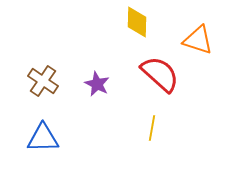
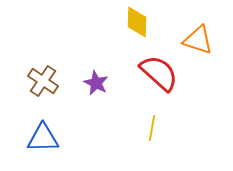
red semicircle: moved 1 px left, 1 px up
purple star: moved 1 px left, 1 px up
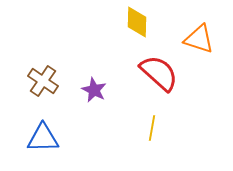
orange triangle: moved 1 px right, 1 px up
purple star: moved 2 px left, 7 px down
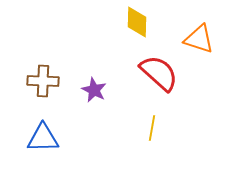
brown cross: rotated 32 degrees counterclockwise
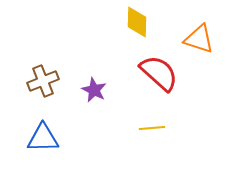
brown cross: rotated 24 degrees counterclockwise
yellow line: rotated 75 degrees clockwise
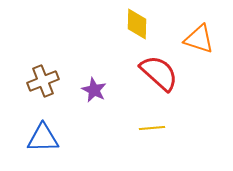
yellow diamond: moved 2 px down
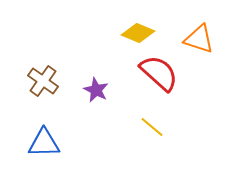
yellow diamond: moved 1 px right, 9 px down; rotated 68 degrees counterclockwise
brown cross: rotated 32 degrees counterclockwise
purple star: moved 2 px right
yellow line: moved 1 px up; rotated 45 degrees clockwise
blue triangle: moved 1 px right, 5 px down
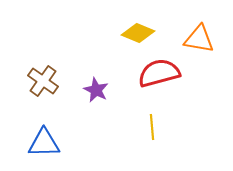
orange triangle: rotated 8 degrees counterclockwise
red semicircle: rotated 57 degrees counterclockwise
yellow line: rotated 45 degrees clockwise
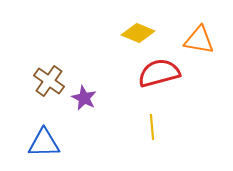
orange triangle: moved 1 px down
brown cross: moved 6 px right
purple star: moved 12 px left, 8 px down
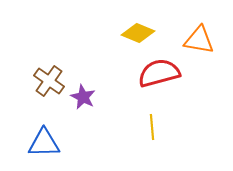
purple star: moved 1 px left, 1 px up
